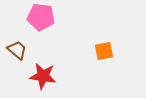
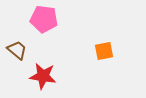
pink pentagon: moved 3 px right, 2 px down
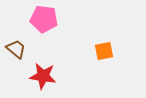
brown trapezoid: moved 1 px left, 1 px up
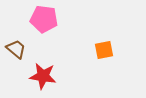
orange square: moved 1 px up
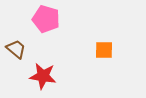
pink pentagon: moved 2 px right; rotated 8 degrees clockwise
orange square: rotated 12 degrees clockwise
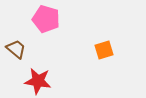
orange square: rotated 18 degrees counterclockwise
red star: moved 5 px left, 5 px down
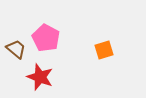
pink pentagon: moved 19 px down; rotated 12 degrees clockwise
red star: moved 2 px right, 4 px up; rotated 12 degrees clockwise
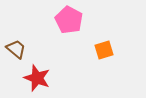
pink pentagon: moved 23 px right, 18 px up
red star: moved 3 px left, 1 px down
